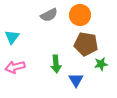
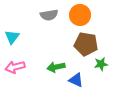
gray semicircle: rotated 18 degrees clockwise
green arrow: moved 3 px down; rotated 84 degrees clockwise
blue triangle: rotated 35 degrees counterclockwise
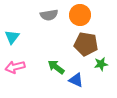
green arrow: rotated 48 degrees clockwise
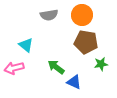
orange circle: moved 2 px right
cyan triangle: moved 14 px right, 8 px down; rotated 28 degrees counterclockwise
brown pentagon: moved 2 px up
pink arrow: moved 1 px left, 1 px down
blue triangle: moved 2 px left, 2 px down
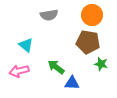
orange circle: moved 10 px right
brown pentagon: moved 2 px right
green star: rotated 24 degrees clockwise
pink arrow: moved 5 px right, 3 px down
blue triangle: moved 2 px left, 1 px down; rotated 21 degrees counterclockwise
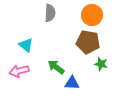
gray semicircle: moved 1 px right, 2 px up; rotated 78 degrees counterclockwise
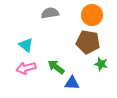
gray semicircle: rotated 102 degrees counterclockwise
pink arrow: moved 7 px right, 3 px up
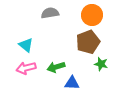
brown pentagon: rotated 30 degrees counterclockwise
green arrow: rotated 54 degrees counterclockwise
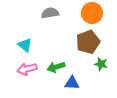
orange circle: moved 2 px up
cyan triangle: moved 1 px left
pink arrow: moved 1 px right, 1 px down
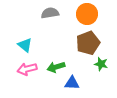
orange circle: moved 5 px left, 1 px down
brown pentagon: moved 1 px down
